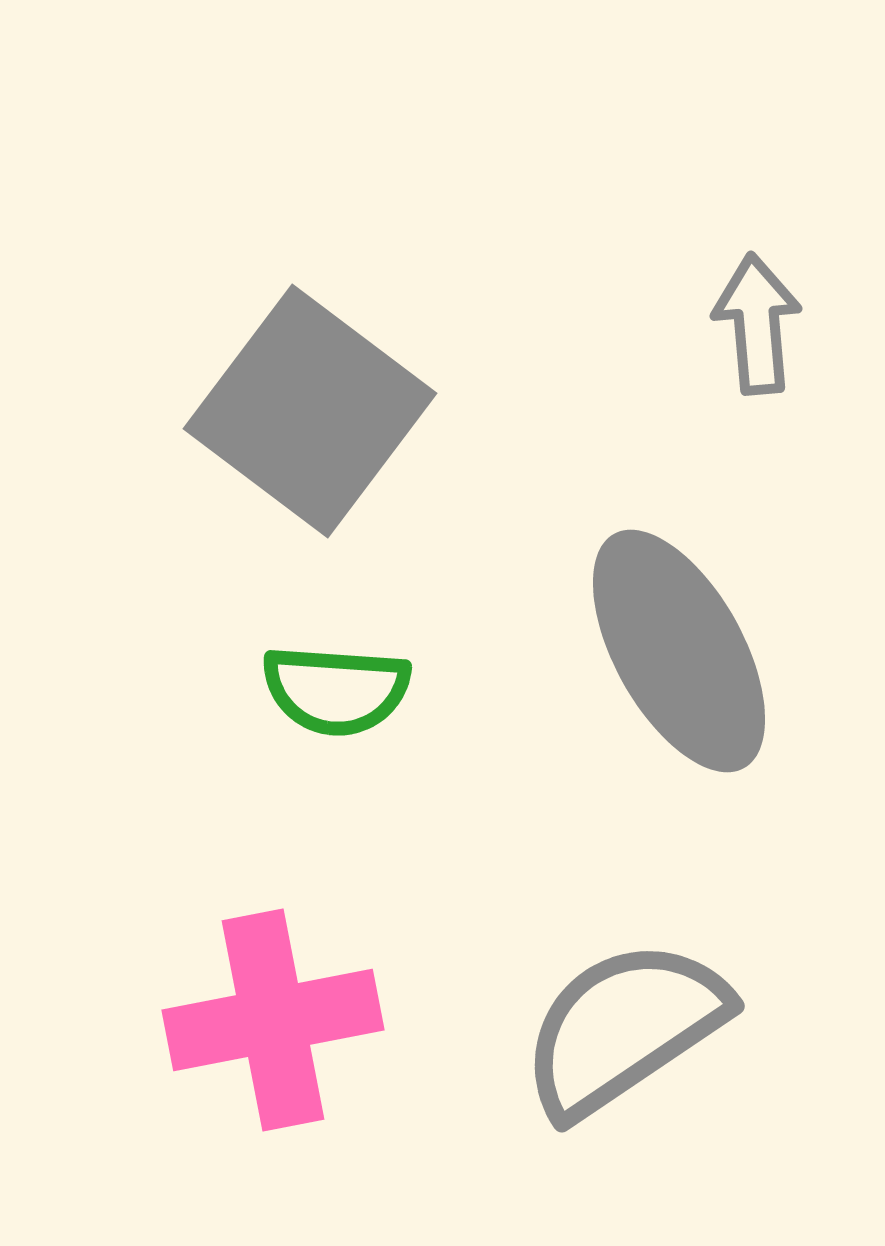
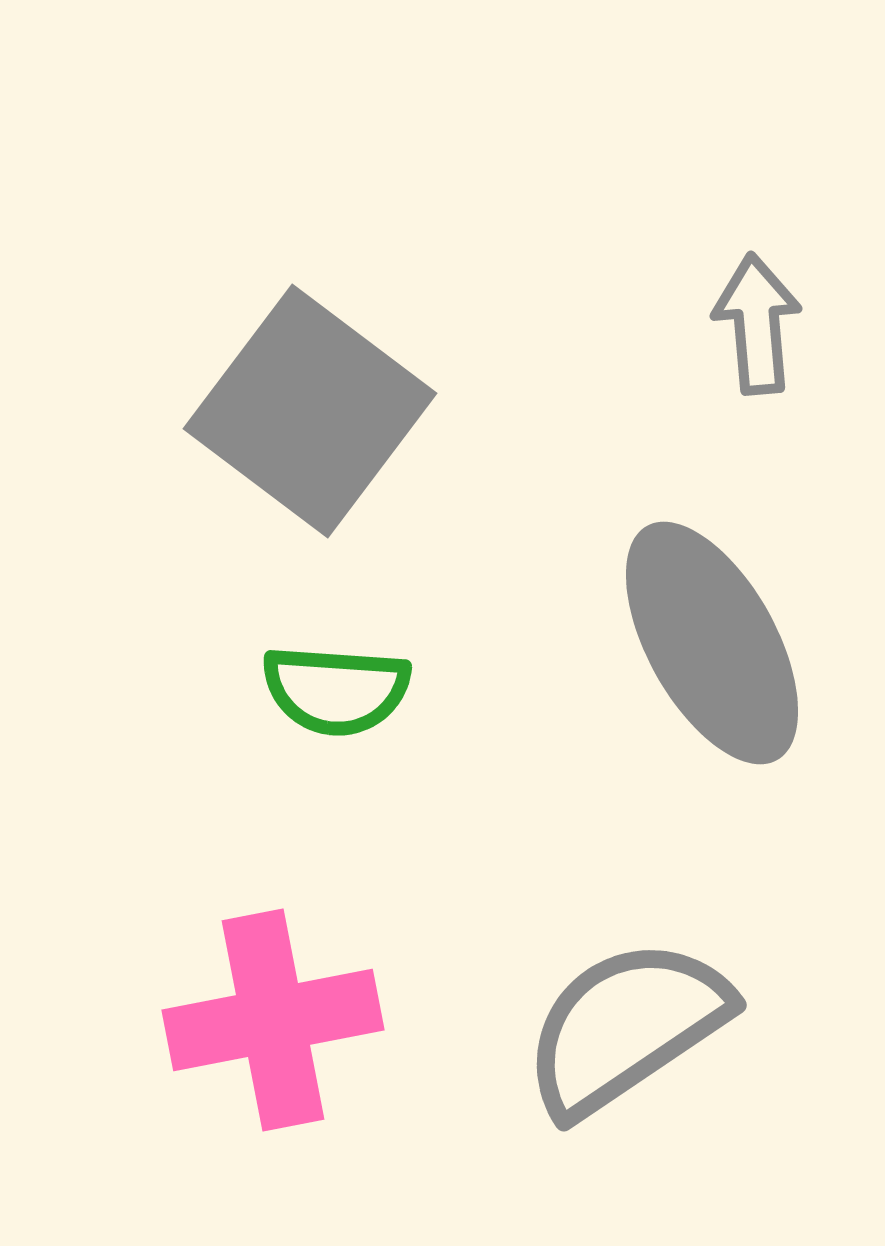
gray ellipse: moved 33 px right, 8 px up
gray semicircle: moved 2 px right, 1 px up
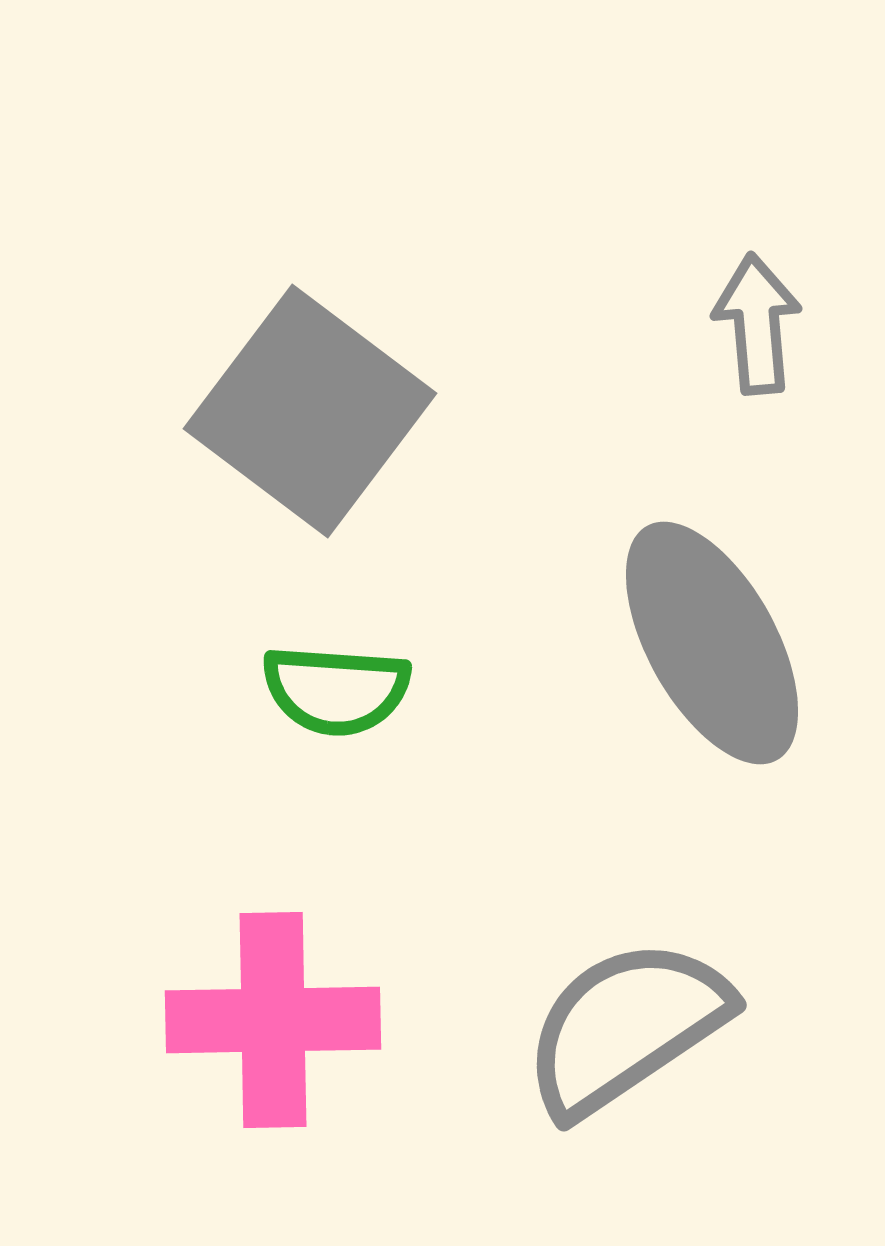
pink cross: rotated 10 degrees clockwise
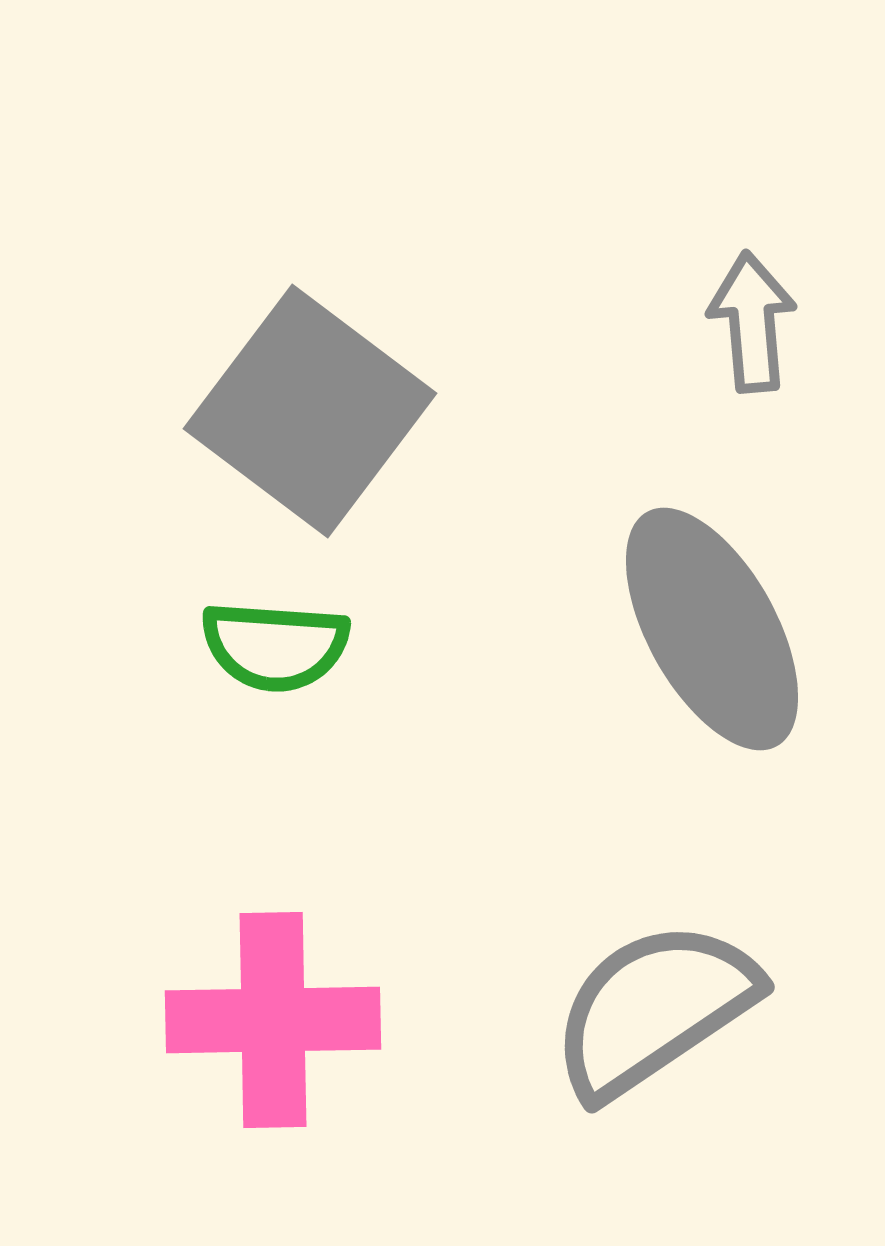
gray arrow: moved 5 px left, 2 px up
gray ellipse: moved 14 px up
green semicircle: moved 61 px left, 44 px up
gray semicircle: moved 28 px right, 18 px up
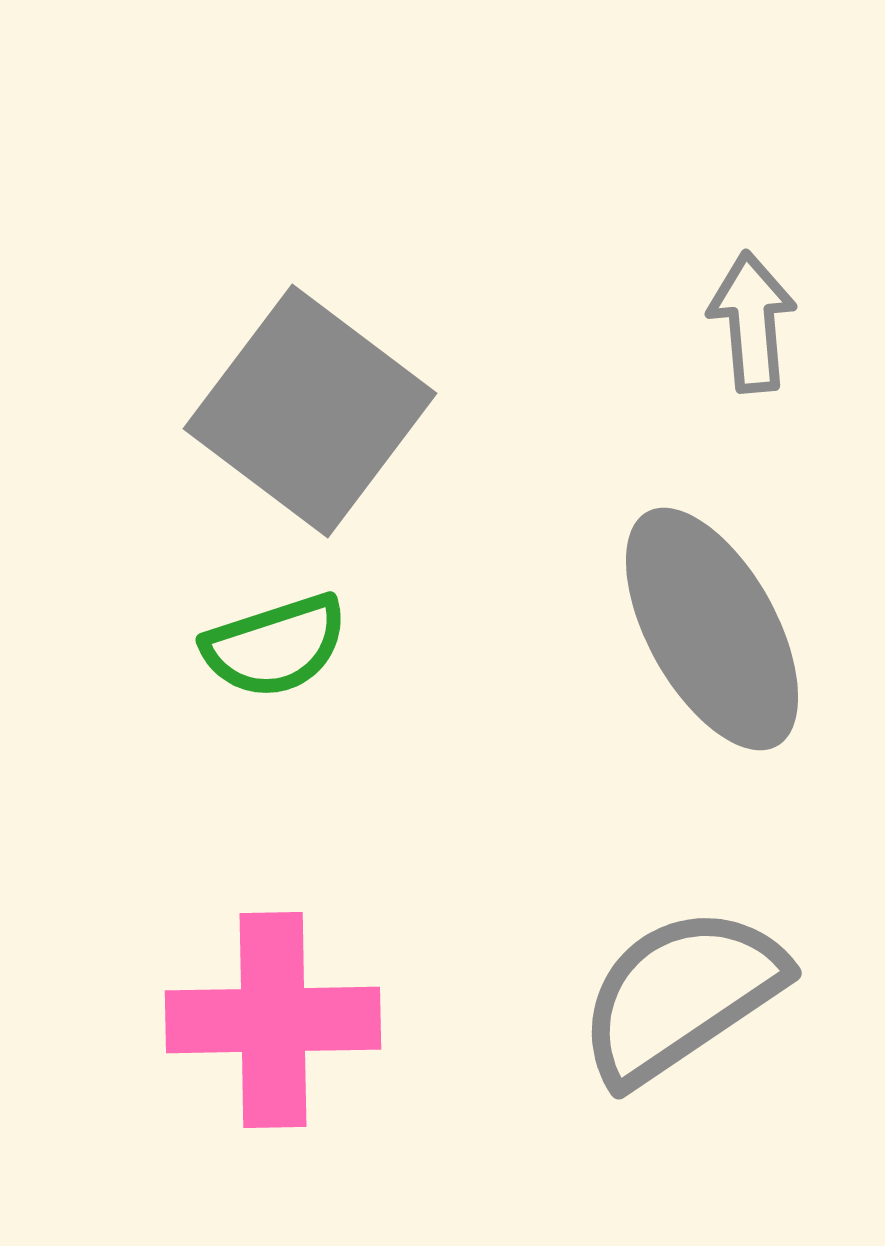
green semicircle: rotated 22 degrees counterclockwise
gray semicircle: moved 27 px right, 14 px up
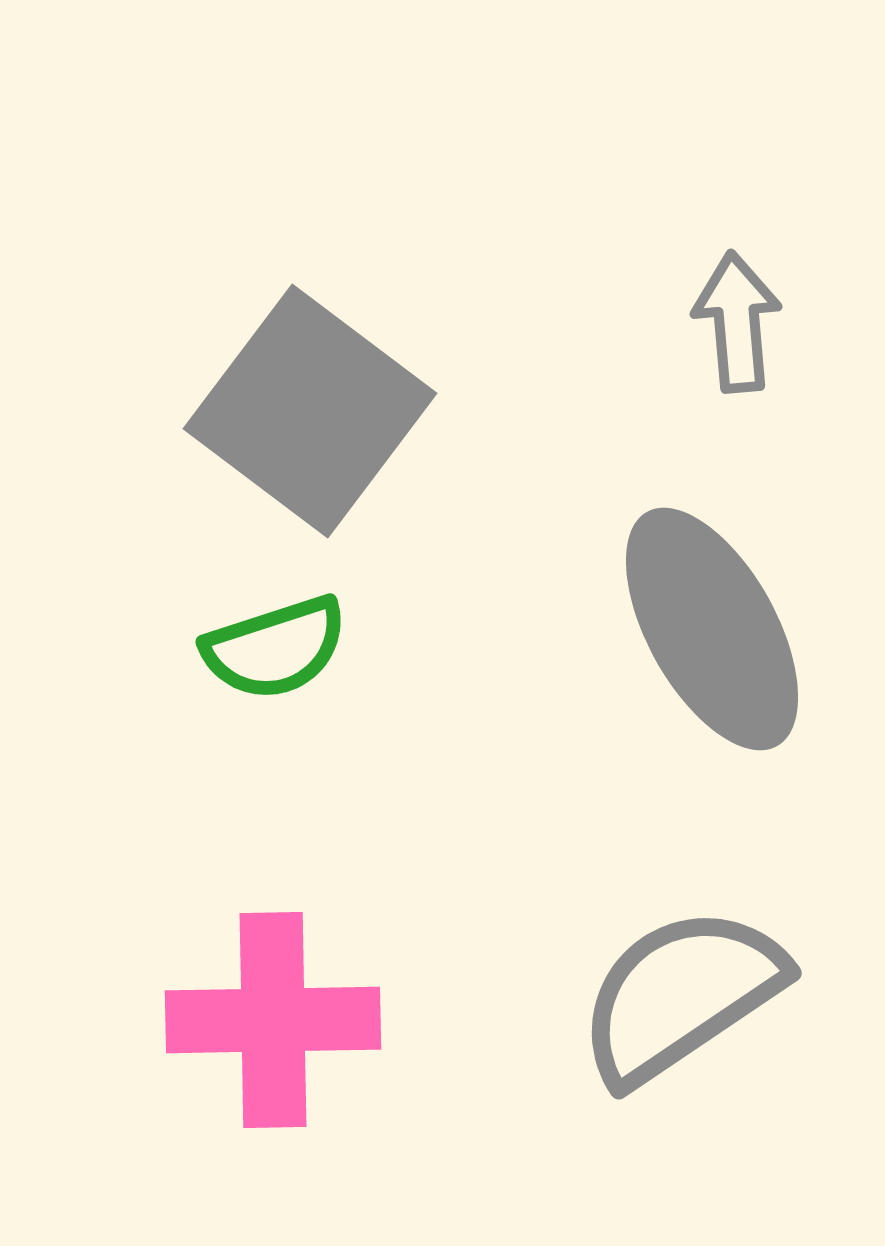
gray arrow: moved 15 px left
green semicircle: moved 2 px down
